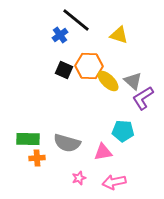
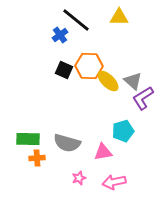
yellow triangle: moved 18 px up; rotated 18 degrees counterclockwise
cyan pentagon: rotated 20 degrees counterclockwise
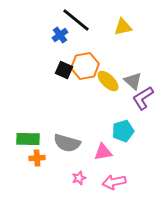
yellow triangle: moved 4 px right, 10 px down; rotated 12 degrees counterclockwise
orange hexagon: moved 4 px left; rotated 12 degrees counterclockwise
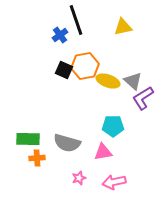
black line: rotated 32 degrees clockwise
yellow ellipse: rotated 25 degrees counterclockwise
cyan pentagon: moved 10 px left, 5 px up; rotated 15 degrees clockwise
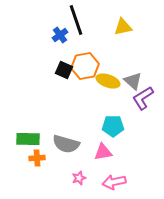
gray semicircle: moved 1 px left, 1 px down
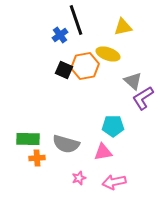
yellow ellipse: moved 27 px up
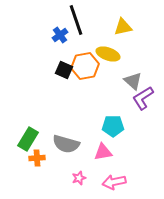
green rectangle: rotated 60 degrees counterclockwise
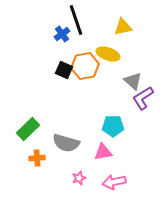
blue cross: moved 2 px right, 1 px up
green rectangle: moved 10 px up; rotated 15 degrees clockwise
gray semicircle: moved 1 px up
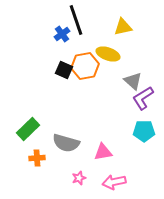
cyan pentagon: moved 31 px right, 5 px down
